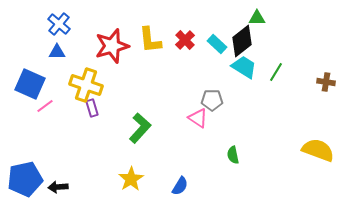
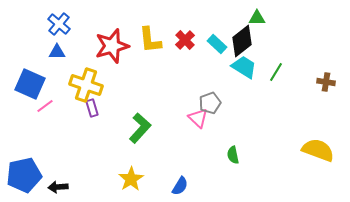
gray pentagon: moved 2 px left, 3 px down; rotated 20 degrees counterclockwise
pink triangle: rotated 10 degrees clockwise
blue pentagon: moved 1 px left, 4 px up
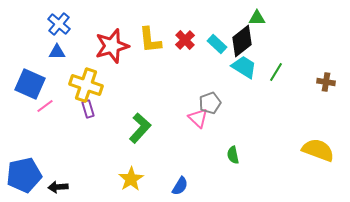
purple rectangle: moved 4 px left, 1 px down
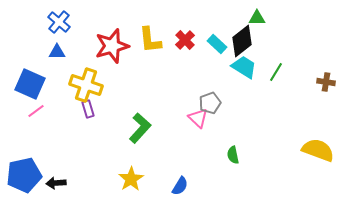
blue cross: moved 2 px up
pink line: moved 9 px left, 5 px down
black arrow: moved 2 px left, 4 px up
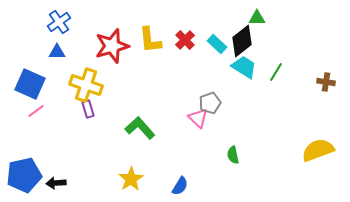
blue cross: rotated 15 degrees clockwise
green L-shape: rotated 84 degrees counterclockwise
yellow semicircle: rotated 40 degrees counterclockwise
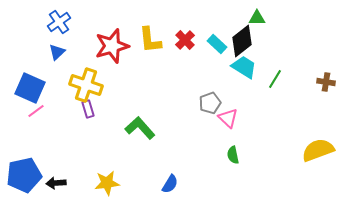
blue triangle: rotated 42 degrees counterclockwise
green line: moved 1 px left, 7 px down
blue square: moved 4 px down
pink triangle: moved 30 px right
yellow star: moved 24 px left, 4 px down; rotated 25 degrees clockwise
blue semicircle: moved 10 px left, 2 px up
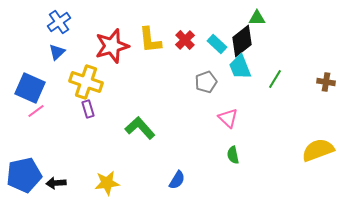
cyan trapezoid: moved 4 px left; rotated 144 degrees counterclockwise
yellow cross: moved 3 px up
gray pentagon: moved 4 px left, 21 px up
blue semicircle: moved 7 px right, 4 px up
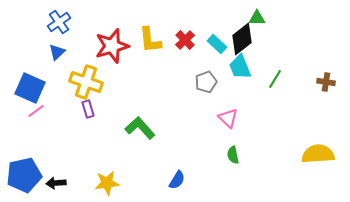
black diamond: moved 2 px up
yellow semicircle: moved 4 px down; rotated 16 degrees clockwise
